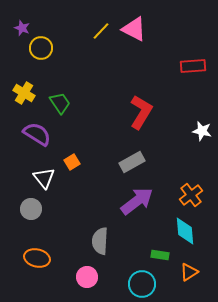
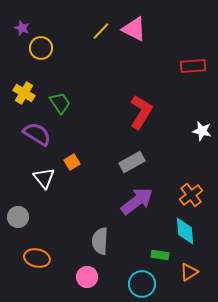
gray circle: moved 13 px left, 8 px down
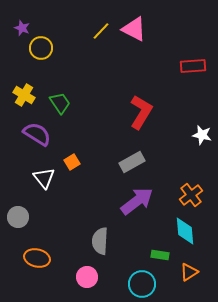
yellow cross: moved 2 px down
white star: moved 4 px down
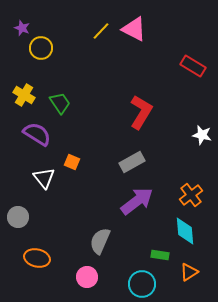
red rectangle: rotated 35 degrees clockwise
orange square: rotated 35 degrees counterclockwise
gray semicircle: rotated 20 degrees clockwise
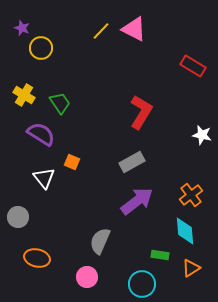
purple semicircle: moved 4 px right
orange triangle: moved 2 px right, 4 px up
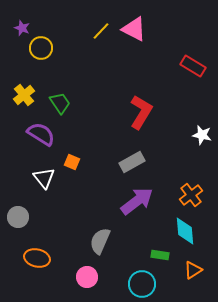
yellow cross: rotated 20 degrees clockwise
orange triangle: moved 2 px right, 2 px down
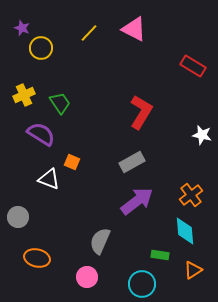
yellow line: moved 12 px left, 2 px down
yellow cross: rotated 15 degrees clockwise
white triangle: moved 5 px right, 1 px down; rotated 30 degrees counterclockwise
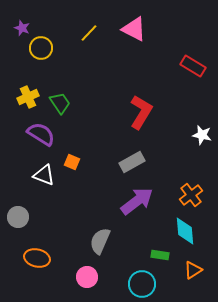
yellow cross: moved 4 px right, 2 px down
white triangle: moved 5 px left, 4 px up
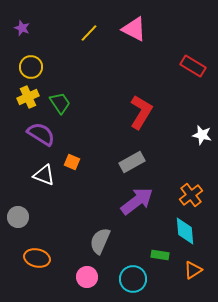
yellow circle: moved 10 px left, 19 px down
cyan circle: moved 9 px left, 5 px up
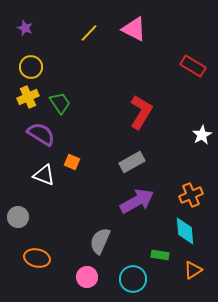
purple star: moved 3 px right
white star: rotated 30 degrees clockwise
orange cross: rotated 15 degrees clockwise
purple arrow: rotated 8 degrees clockwise
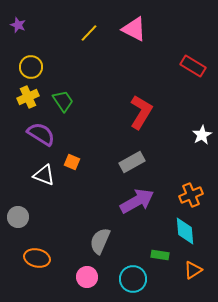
purple star: moved 7 px left, 3 px up
green trapezoid: moved 3 px right, 2 px up
